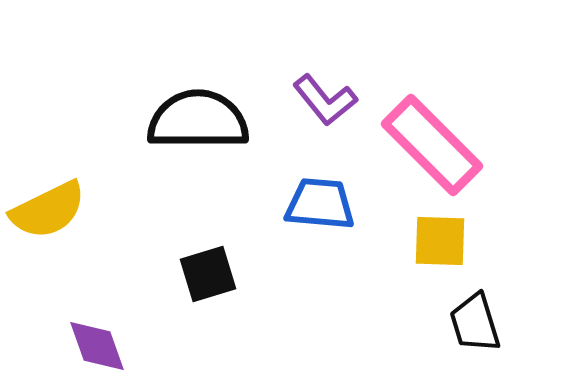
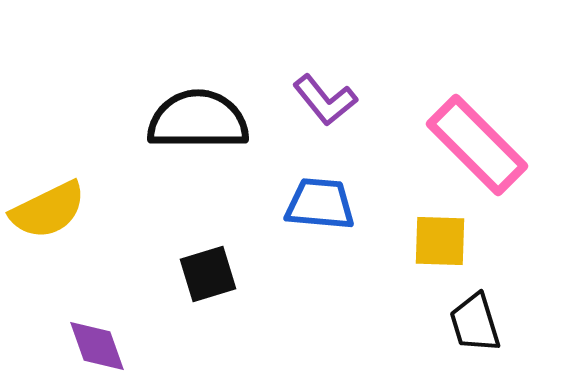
pink rectangle: moved 45 px right
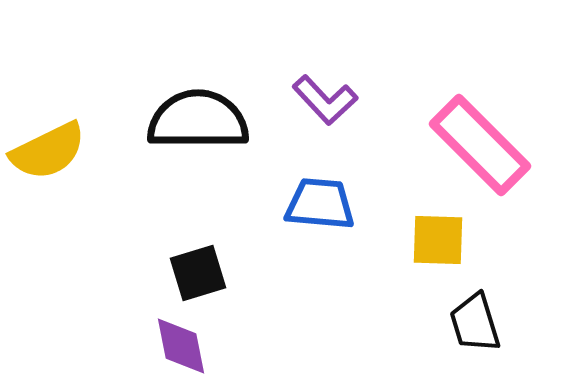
purple L-shape: rotated 4 degrees counterclockwise
pink rectangle: moved 3 px right
yellow semicircle: moved 59 px up
yellow square: moved 2 px left, 1 px up
black square: moved 10 px left, 1 px up
purple diamond: moved 84 px right; rotated 8 degrees clockwise
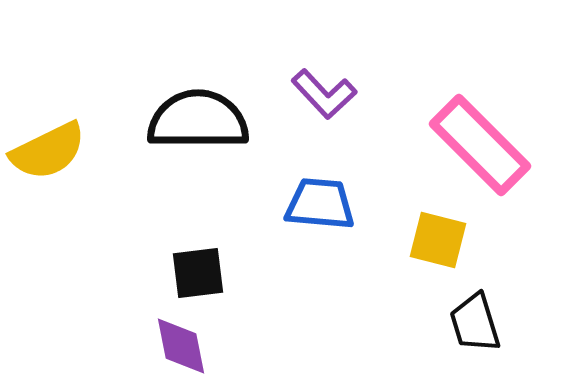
purple L-shape: moved 1 px left, 6 px up
yellow square: rotated 12 degrees clockwise
black square: rotated 10 degrees clockwise
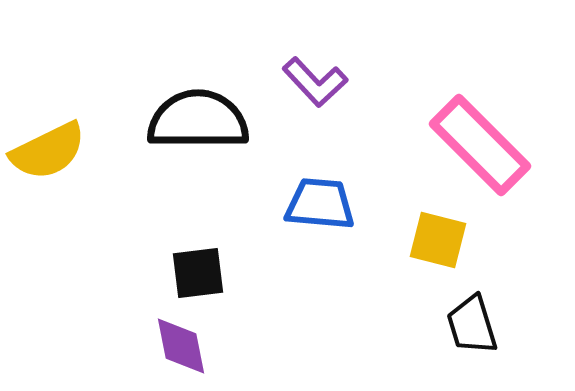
purple L-shape: moved 9 px left, 12 px up
black trapezoid: moved 3 px left, 2 px down
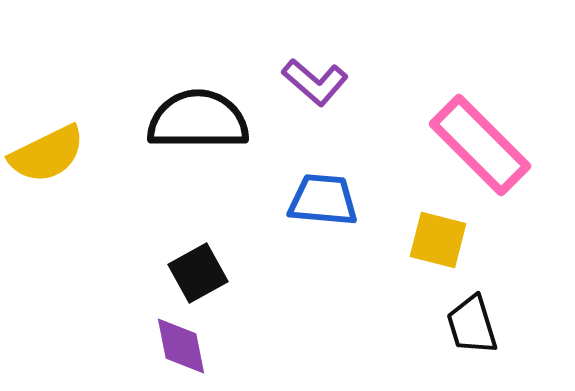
purple L-shape: rotated 6 degrees counterclockwise
yellow semicircle: moved 1 px left, 3 px down
blue trapezoid: moved 3 px right, 4 px up
black square: rotated 22 degrees counterclockwise
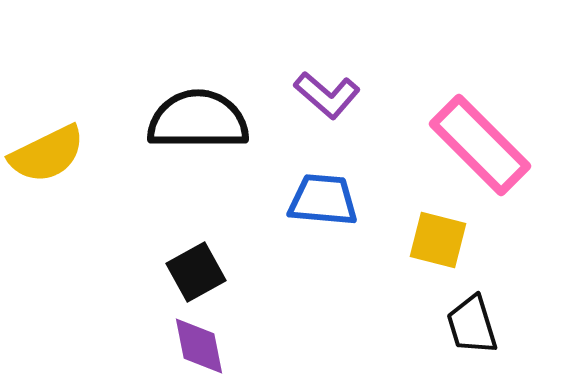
purple L-shape: moved 12 px right, 13 px down
black square: moved 2 px left, 1 px up
purple diamond: moved 18 px right
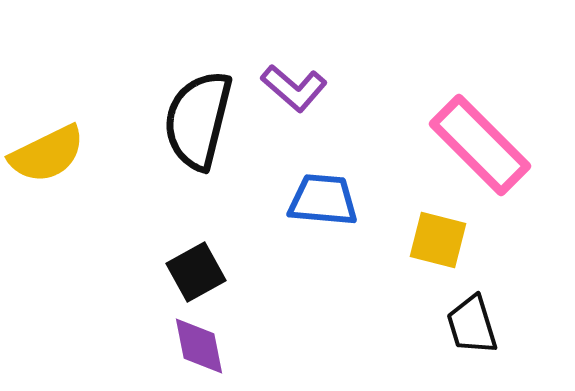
purple L-shape: moved 33 px left, 7 px up
black semicircle: rotated 76 degrees counterclockwise
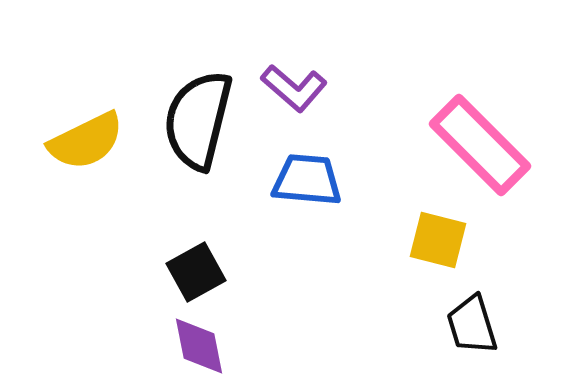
yellow semicircle: moved 39 px right, 13 px up
blue trapezoid: moved 16 px left, 20 px up
